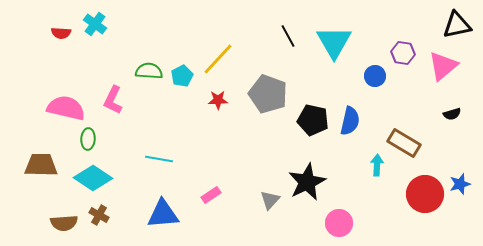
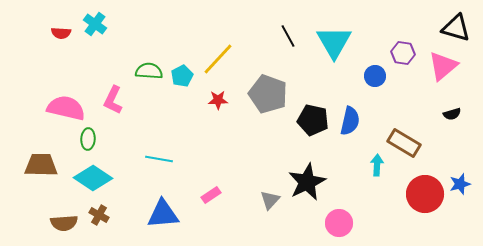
black triangle: moved 1 px left, 3 px down; rotated 28 degrees clockwise
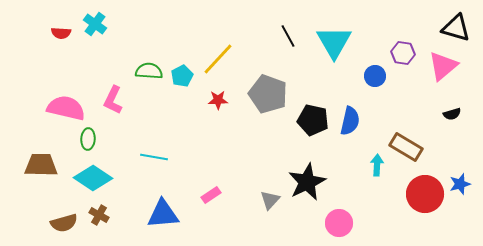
brown rectangle: moved 2 px right, 4 px down
cyan line: moved 5 px left, 2 px up
brown semicircle: rotated 12 degrees counterclockwise
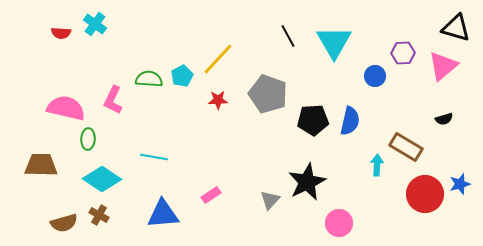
purple hexagon: rotated 10 degrees counterclockwise
green semicircle: moved 8 px down
black semicircle: moved 8 px left, 5 px down
black pentagon: rotated 16 degrees counterclockwise
cyan diamond: moved 9 px right, 1 px down
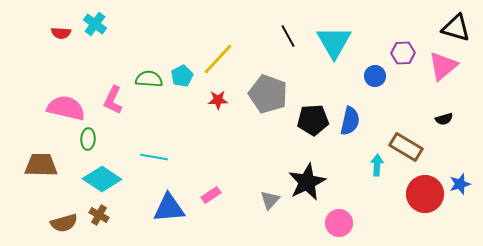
blue triangle: moved 6 px right, 6 px up
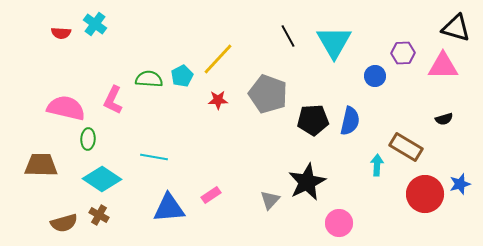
pink triangle: rotated 40 degrees clockwise
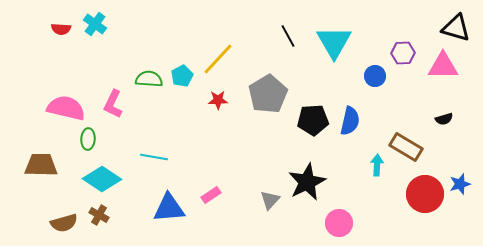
red semicircle: moved 4 px up
gray pentagon: rotated 21 degrees clockwise
pink L-shape: moved 4 px down
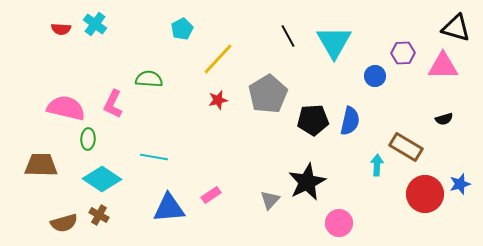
cyan pentagon: moved 47 px up
red star: rotated 12 degrees counterclockwise
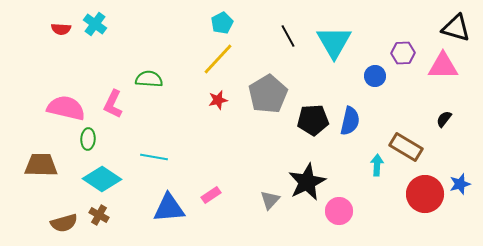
cyan pentagon: moved 40 px right, 6 px up
black semicircle: rotated 144 degrees clockwise
pink circle: moved 12 px up
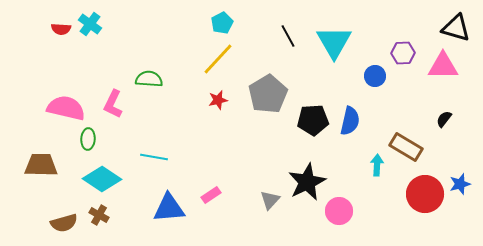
cyan cross: moved 5 px left
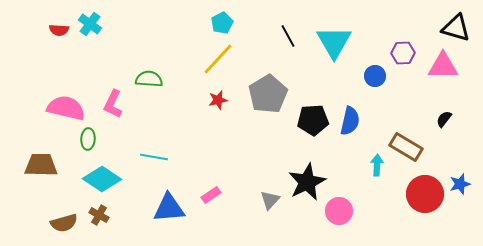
red semicircle: moved 2 px left, 1 px down
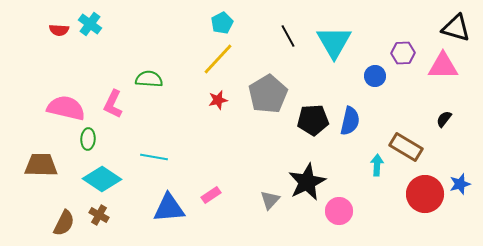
brown semicircle: rotated 48 degrees counterclockwise
